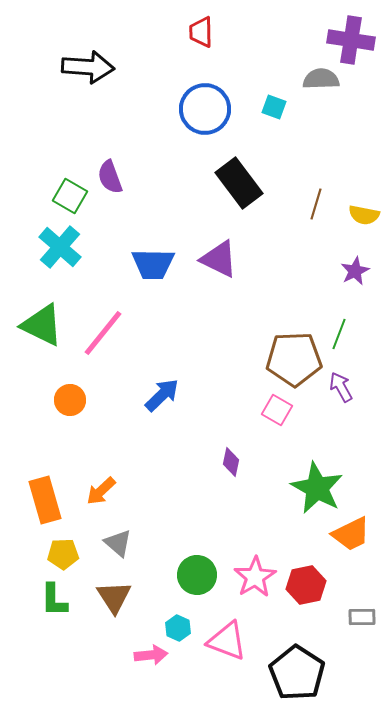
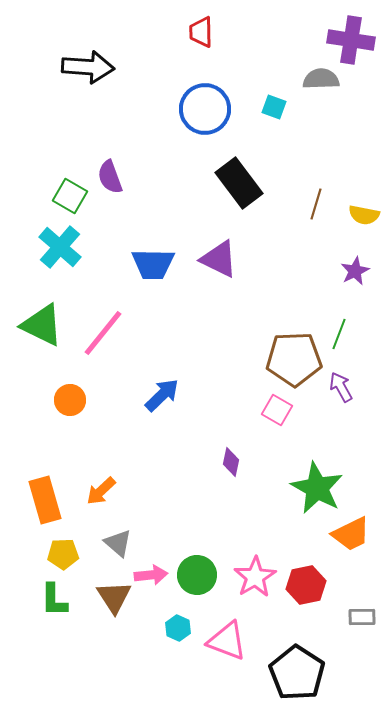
pink arrow: moved 80 px up
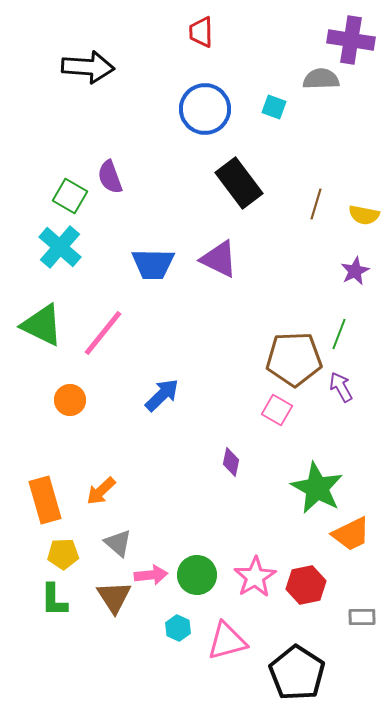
pink triangle: rotated 36 degrees counterclockwise
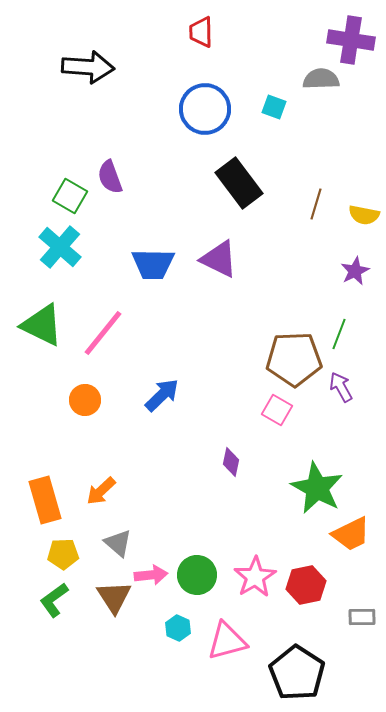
orange circle: moved 15 px right
green L-shape: rotated 54 degrees clockwise
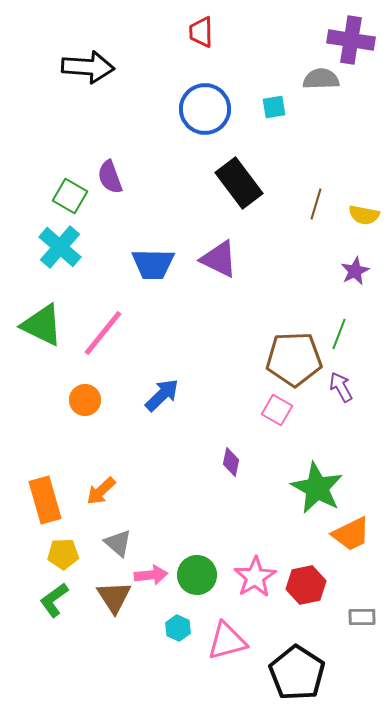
cyan square: rotated 30 degrees counterclockwise
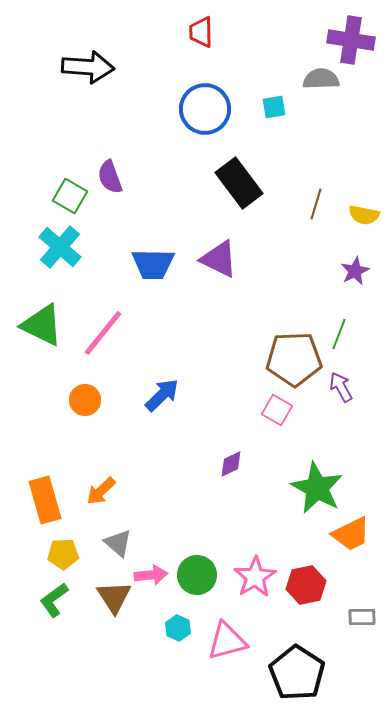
purple diamond: moved 2 px down; rotated 52 degrees clockwise
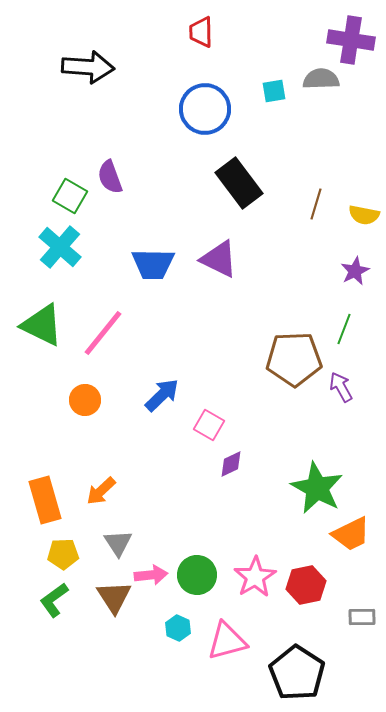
cyan square: moved 16 px up
green line: moved 5 px right, 5 px up
pink square: moved 68 px left, 15 px down
gray triangle: rotated 16 degrees clockwise
